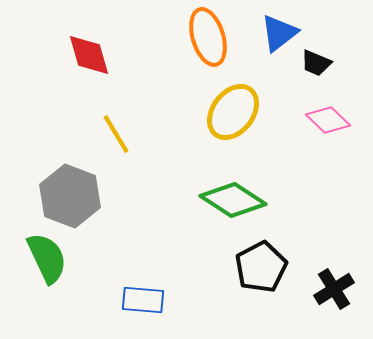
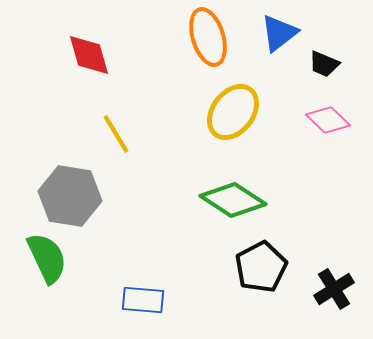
black trapezoid: moved 8 px right, 1 px down
gray hexagon: rotated 12 degrees counterclockwise
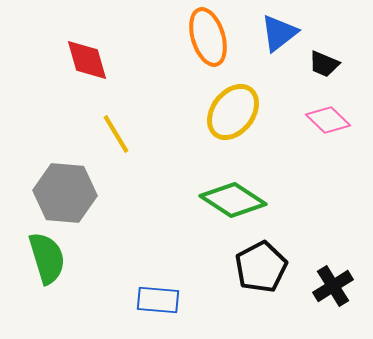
red diamond: moved 2 px left, 5 px down
gray hexagon: moved 5 px left, 3 px up; rotated 4 degrees counterclockwise
green semicircle: rotated 8 degrees clockwise
black cross: moved 1 px left, 3 px up
blue rectangle: moved 15 px right
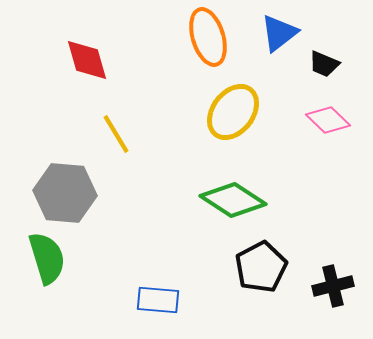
black cross: rotated 18 degrees clockwise
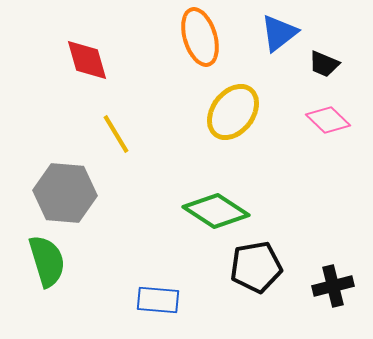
orange ellipse: moved 8 px left
green diamond: moved 17 px left, 11 px down
green semicircle: moved 3 px down
black pentagon: moved 5 px left; rotated 18 degrees clockwise
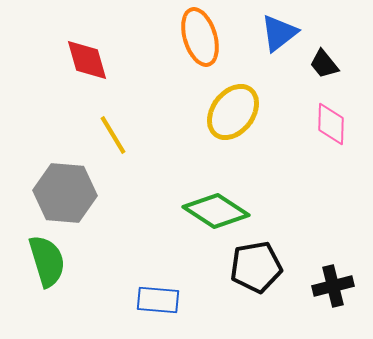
black trapezoid: rotated 28 degrees clockwise
pink diamond: moved 3 px right, 4 px down; rotated 48 degrees clockwise
yellow line: moved 3 px left, 1 px down
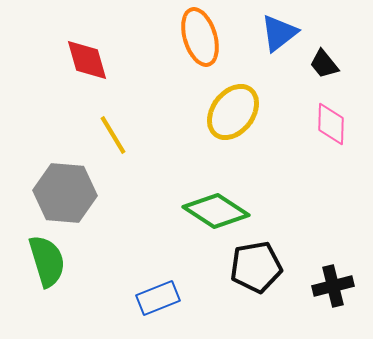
blue rectangle: moved 2 px up; rotated 27 degrees counterclockwise
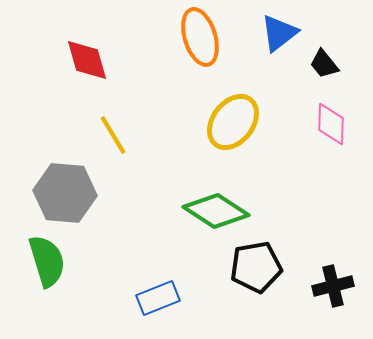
yellow ellipse: moved 10 px down
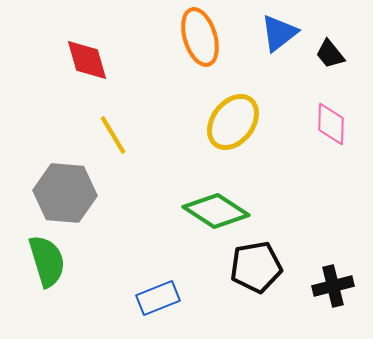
black trapezoid: moved 6 px right, 10 px up
